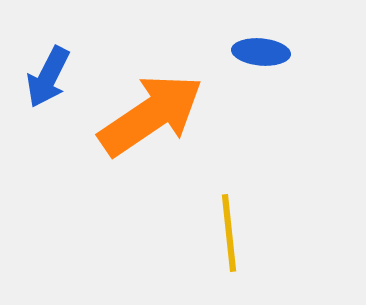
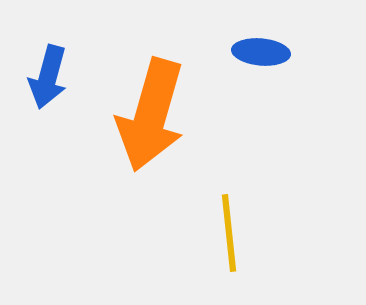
blue arrow: rotated 12 degrees counterclockwise
orange arrow: rotated 140 degrees clockwise
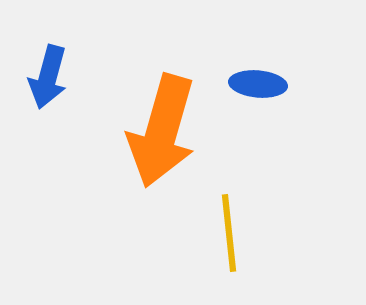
blue ellipse: moved 3 px left, 32 px down
orange arrow: moved 11 px right, 16 px down
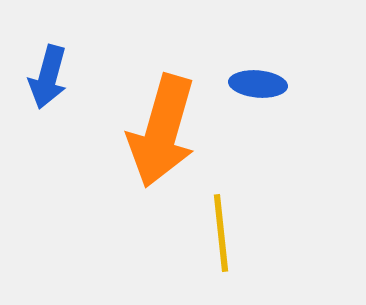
yellow line: moved 8 px left
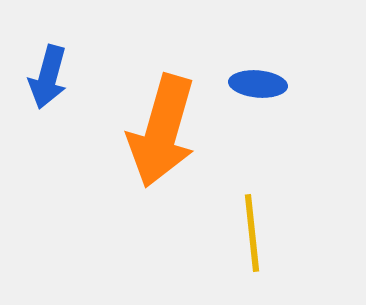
yellow line: moved 31 px right
